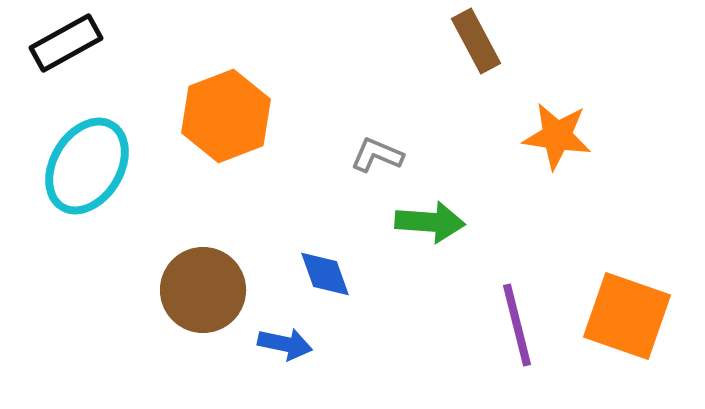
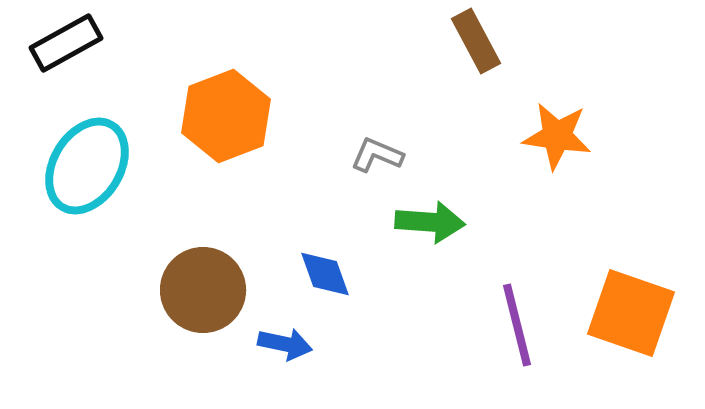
orange square: moved 4 px right, 3 px up
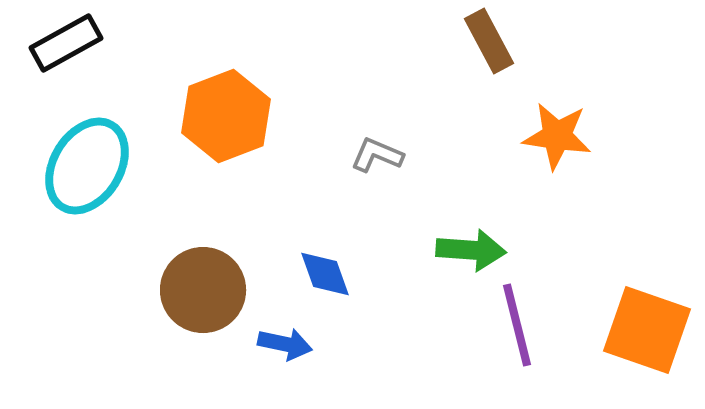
brown rectangle: moved 13 px right
green arrow: moved 41 px right, 28 px down
orange square: moved 16 px right, 17 px down
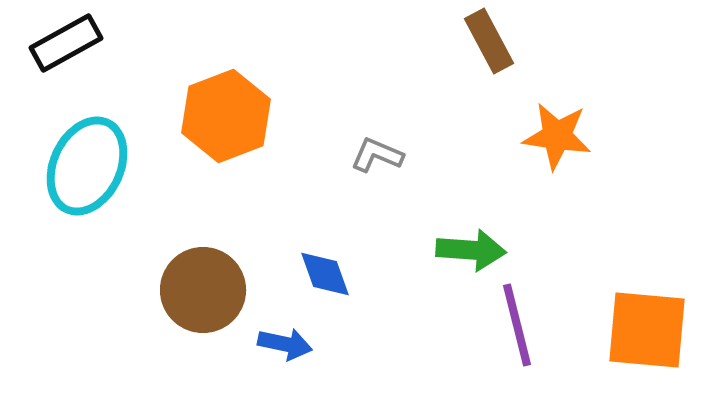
cyan ellipse: rotated 6 degrees counterclockwise
orange square: rotated 14 degrees counterclockwise
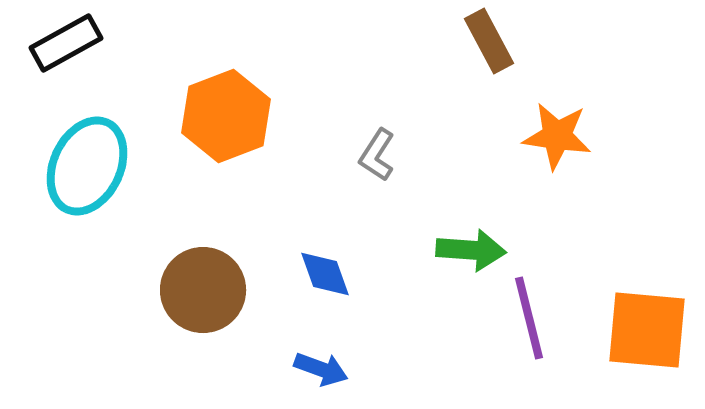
gray L-shape: rotated 80 degrees counterclockwise
purple line: moved 12 px right, 7 px up
blue arrow: moved 36 px right, 25 px down; rotated 8 degrees clockwise
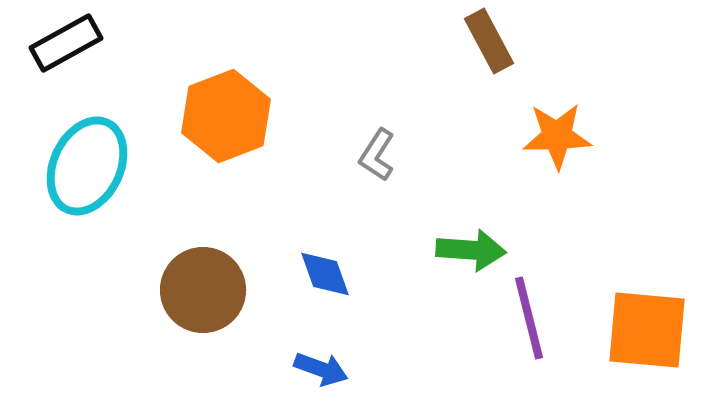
orange star: rotated 10 degrees counterclockwise
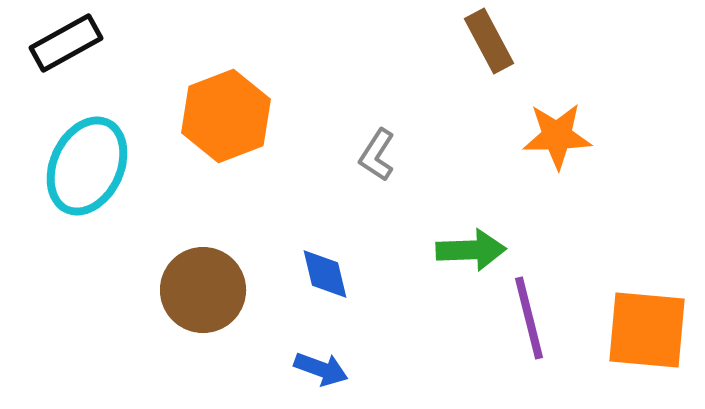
green arrow: rotated 6 degrees counterclockwise
blue diamond: rotated 6 degrees clockwise
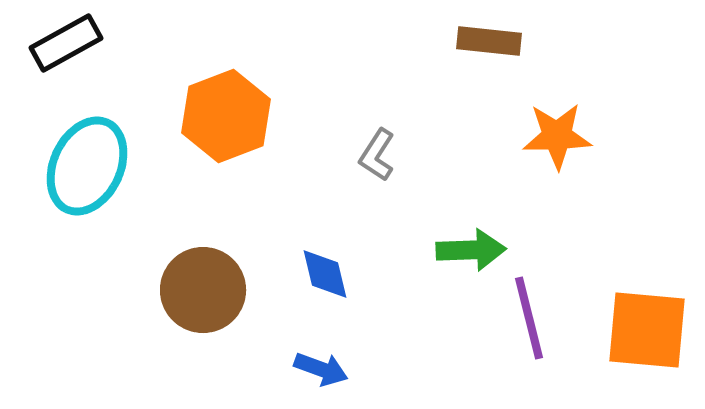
brown rectangle: rotated 56 degrees counterclockwise
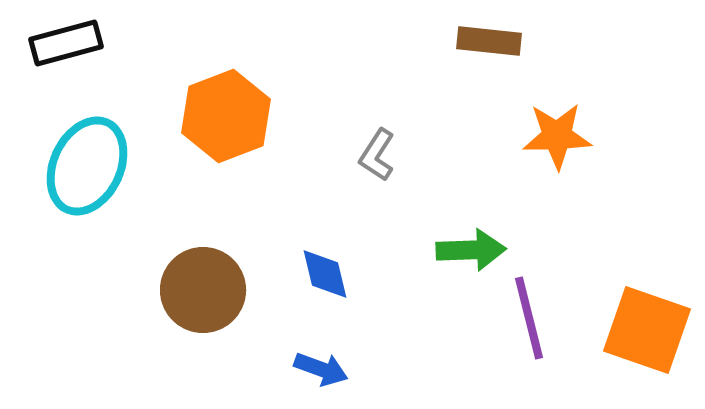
black rectangle: rotated 14 degrees clockwise
orange square: rotated 14 degrees clockwise
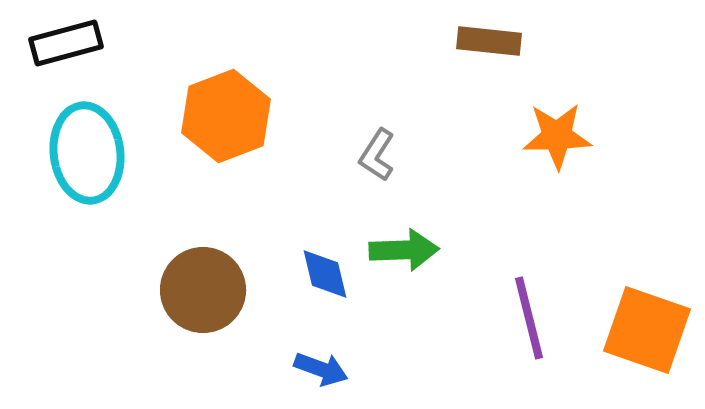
cyan ellipse: moved 13 px up; rotated 32 degrees counterclockwise
green arrow: moved 67 px left
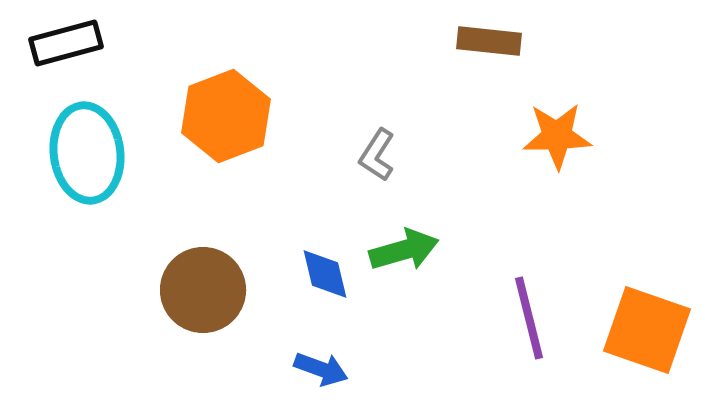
green arrow: rotated 14 degrees counterclockwise
